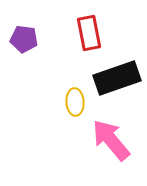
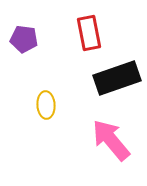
yellow ellipse: moved 29 px left, 3 px down
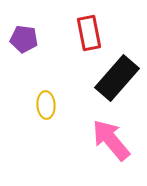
black rectangle: rotated 30 degrees counterclockwise
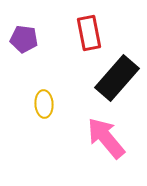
yellow ellipse: moved 2 px left, 1 px up
pink arrow: moved 5 px left, 2 px up
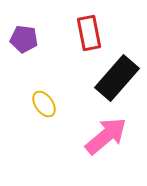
yellow ellipse: rotated 32 degrees counterclockwise
pink arrow: moved 2 px up; rotated 90 degrees clockwise
